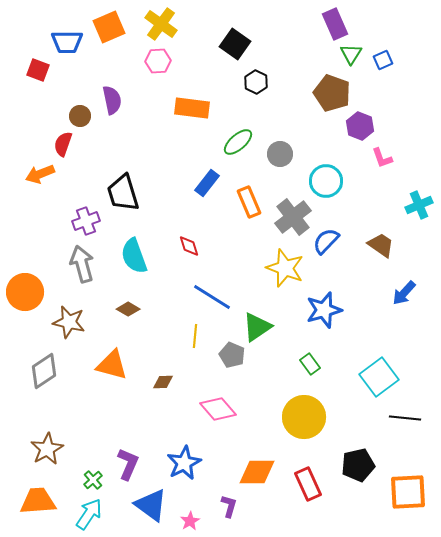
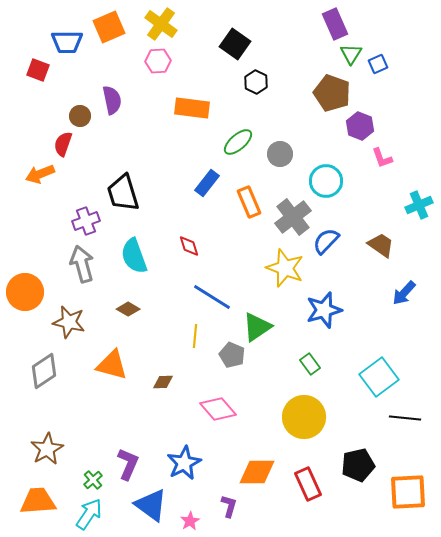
blue square at (383, 60): moved 5 px left, 4 px down
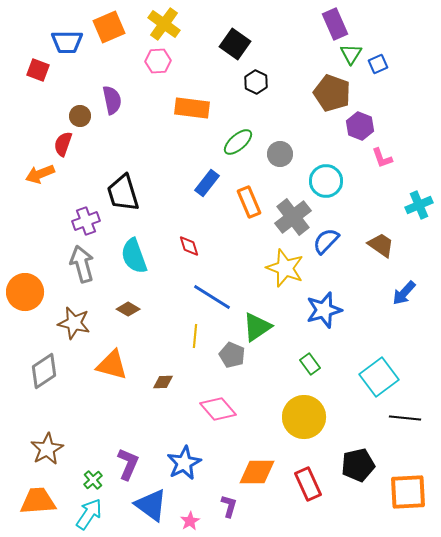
yellow cross at (161, 24): moved 3 px right
brown star at (69, 322): moved 5 px right, 1 px down
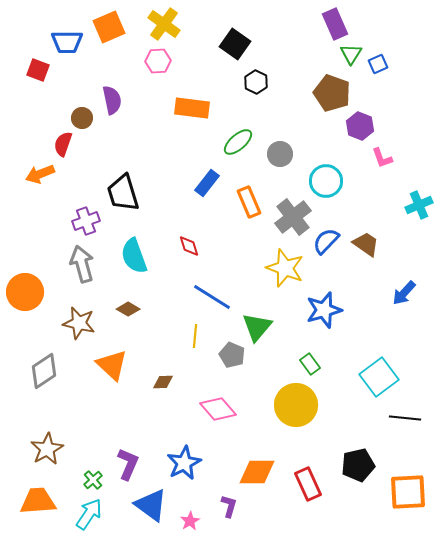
brown circle at (80, 116): moved 2 px right, 2 px down
brown trapezoid at (381, 245): moved 15 px left, 1 px up
brown star at (74, 323): moved 5 px right
green triangle at (257, 327): rotated 16 degrees counterclockwise
orange triangle at (112, 365): rotated 28 degrees clockwise
yellow circle at (304, 417): moved 8 px left, 12 px up
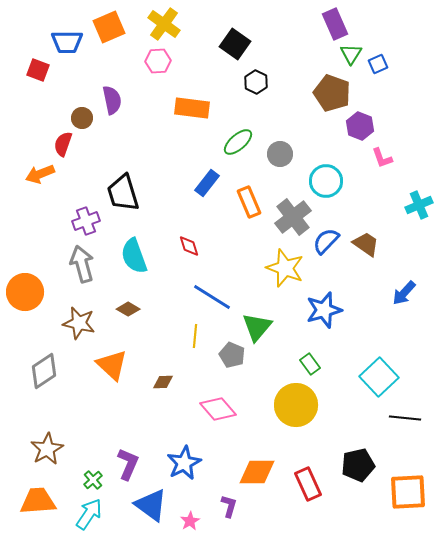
cyan square at (379, 377): rotated 6 degrees counterclockwise
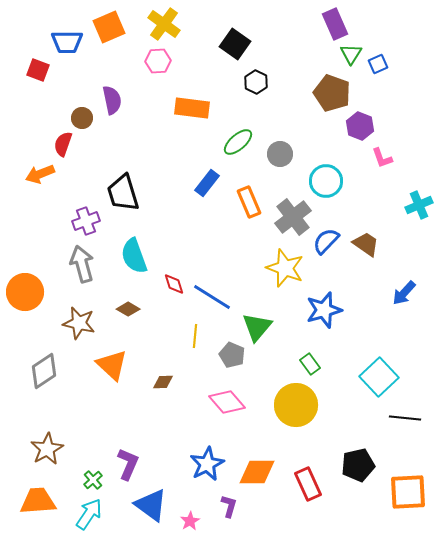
red diamond at (189, 246): moved 15 px left, 38 px down
pink diamond at (218, 409): moved 9 px right, 7 px up
blue star at (184, 463): moved 23 px right, 1 px down
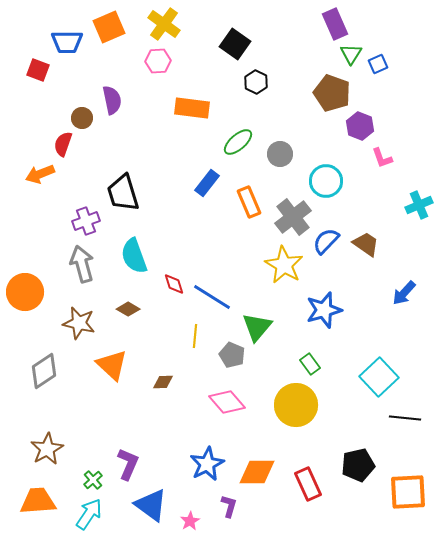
yellow star at (285, 268): moved 1 px left, 3 px up; rotated 9 degrees clockwise
